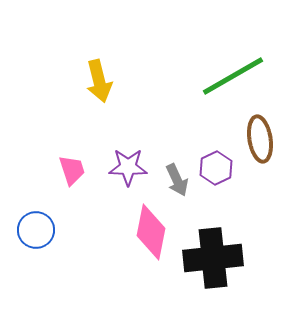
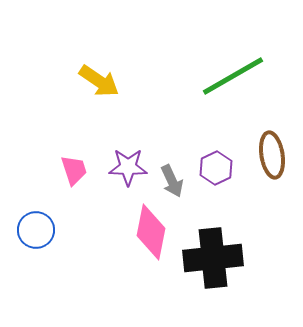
yellow arrow: rotated 42 degrees counterclockwise
brown ellipse: moved 12 px right, 16 px down
pink trapezoid: moved 2 px right
gray arrow: moved 5 px left, 1 px down
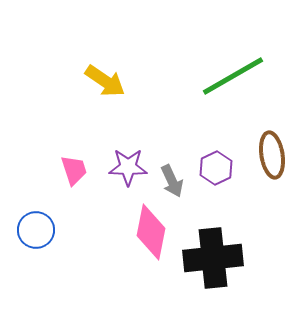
yellow arrow: moved 6 px right
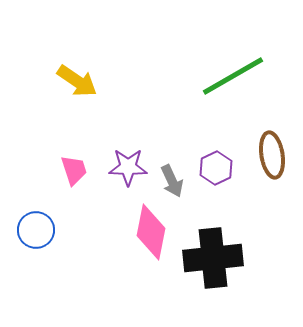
yellow arrow: moved 28 px left
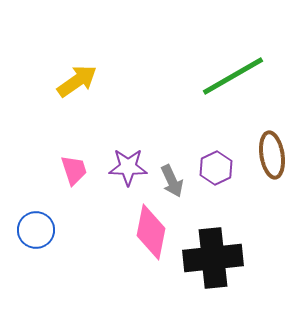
yellow arrow: rotated 69 degrees counterclockwise
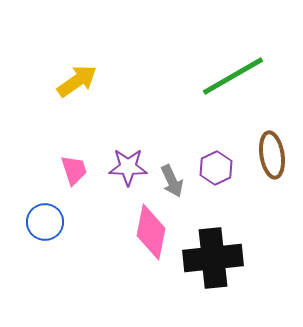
blue circle: moved 9 px right, 8 px up
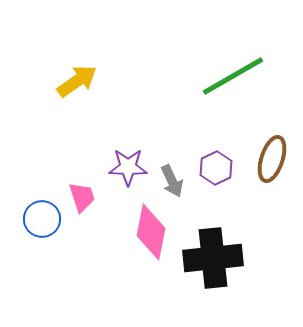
brown ellipse: moved 4 px down; rotated 27 degrees clockwise
pink trapezoid: moved 8 px right, 27 px down
blue circle: moved 3 px left, 3 px up
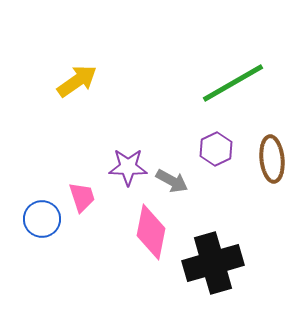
green line: moved 7 px down
brown ellipse: rotated 24 degrees counterclockwise
purple hexagon: moved 19 px up
gray arrow: rotated 36 degrees counterclockwise
black cross: moved 5 px down; rotated 10 degrees counterclockwise
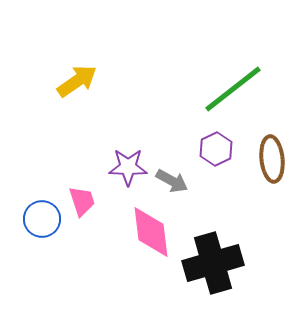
green line: moved 6 px down; rotated 8 degrees counterclockwise
pink trapezoid: moved 4 px down
pink diamond: rotated 18 degrees counterclockwise
